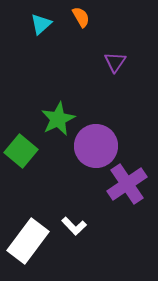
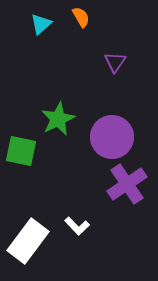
purple circle: moved 16 px right, 9 px up
green square: rotated 28 degrees counterclockwise
white L-shape: moved 3 px right
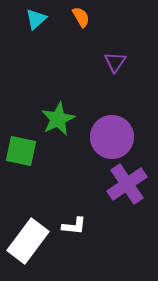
cyan triangle: moved 5 px left, 5 px up
white L-shape: moved 3 px left; rotated 40 degrees counterclockwise
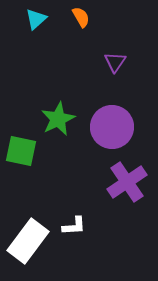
purple circle: moved 10 px up
purple cross: moved 2 px up
white L-shape: rotated 10 degrees counterclockwise
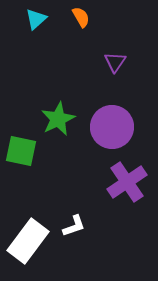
white L-shape: rotated 15 degrees counterclockwise
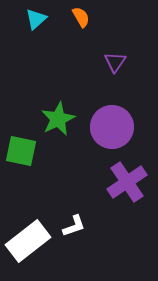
white rectangle: rotated 15 degrees clockwise
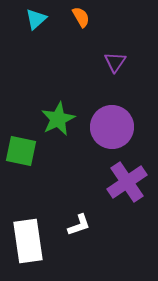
white L-shape: moved 5 px right, 1 px up
white rectangle: rotated 60 degrees counterclockwise
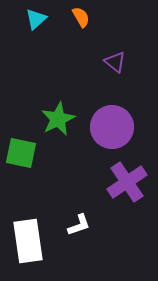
purple triangle: rotated 25 degrees counterclockwise
green square: moved 2 px down
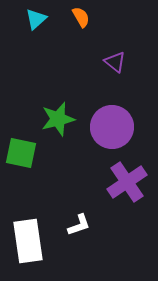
green star: rotated 12 degrees clockwise
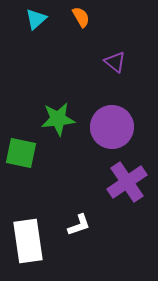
green star: rotated 8 degrees clockwise
